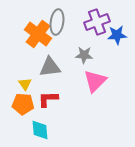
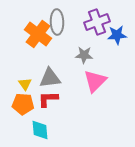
gray ellipse: rotated 10 degrees counterclockwise
gray triangle: moved 11 px down
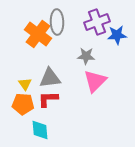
gray star: moved 2 px right, 1 px down
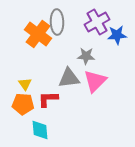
purple cross: rotated 10 degrees counterclockwise
gray triangle: moved 19 px right
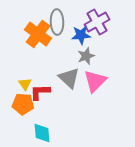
blue star: moved 36 px left
gray star: rotated 24 degrees counterclockwise
gray triangle: rotated 50 degrees clockwise
red L-shape: moved 8 px left, 7 px up
cyan diamond: moved 2 px right, 3 px down
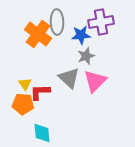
purple cross: moved 4 px right; rotated 20 degrees clockwise
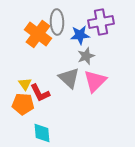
blue star: moved 1 px left
red L-shape: moved 1 px down; rotated 115 degrees counterclockwise
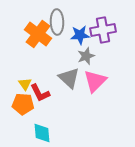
purple cross: moved 2 px right, 8 px down
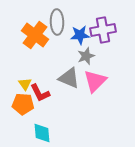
orange cross: moved 3 px left, 1 px down
gray triangle: rotated 20 degrees counterclockwise
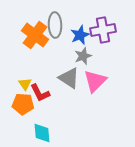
gray ellipse: moved 2 px left, 3 px down
blue star: rotated 18 degrees counterclockwise
gray star: moved 3 px left
gray triangle: rotated 10 degrees clockwise
